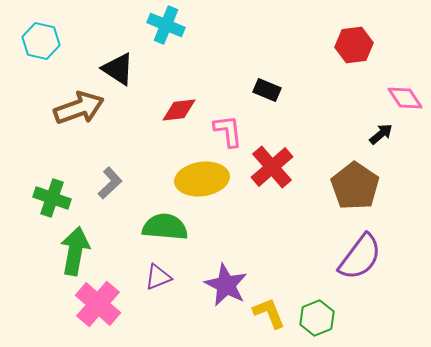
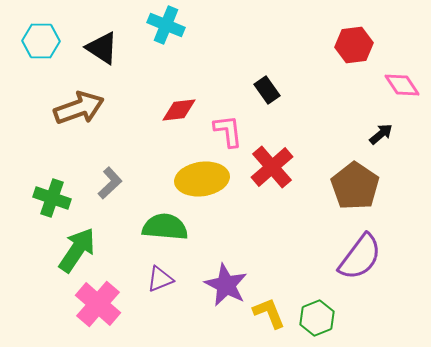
cyan hexagon: rotated 12 degrees counterclockwise
black triangle: moved 16 px left, 21 px up
black rectangle: rotated 32 degrees clockwise
pink diamond: moved 3 px left, 13 px up
green arrow: moved 2 px right, 1 px up; rotated 24 degrees clockwise
purple triangle: moved 2 px right, 2 px down
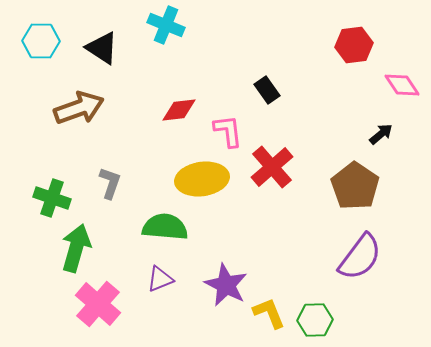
gray L-shape: rotated 28 degrees counterclockwise
green arrow: moved 1 px left, 2 px up; rotated 18 degrees counterclockwise
green hexagon: moved 2 px left, 2 px down; rotated 20 degrees clockwise
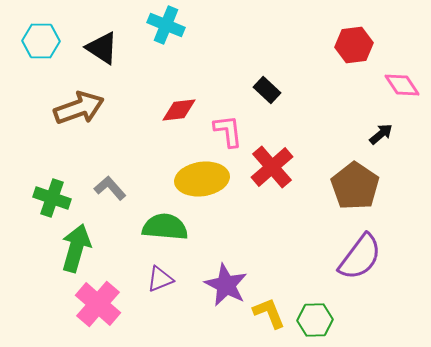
black rectangle: rotated 12 degrees counterclockwise
gray L-shape: moved 5 px down; rotated 60 degrees counterclockwise
